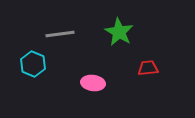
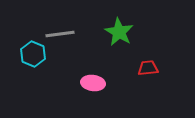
cyan hexagon: moved 10 px up
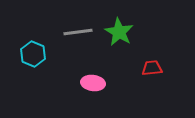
gray line: moved 18 px right, 2 px up
red trapezoid: moved 4 px right
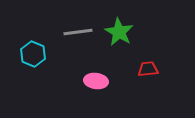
red trapezoid: moved 4 px left, 1 px down
pink ellipse: moved 3 px right, 2 px up
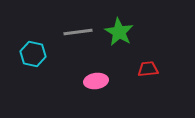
cyan hexagon: rotated 10 degrees counterclockwise
pink ellipse: rotated 15 degrees counterclockwise
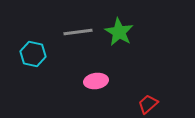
red trapezoid: moved 35 px down; rotated 35 degrees counterclockwise
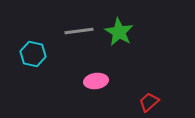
gray line: moved 1 px right, 1 px up
red trapezoid: moved 1 px right, 2 px up
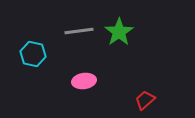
green star: rotated 8 degrees clockwise
pink ellipse: moved 12 px left
red trapezoid: moved 4 px left, 2 px up
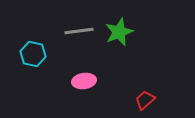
green star: rotated 12 degrees clockwise
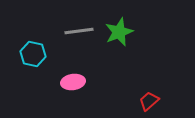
pink ellipse: moved 11 px left, 1 px down
red trapezoid: moved 4 px right, 1 px down
